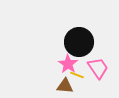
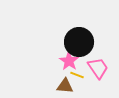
pink star: moved 1 px right, 3 px up
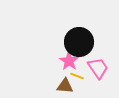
yellow line: moved 1 px down
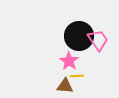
black circle: moved 6 px up
pink trapezoid: moved 28 px up
yellow line: rotated 24 degrees counterclockwise
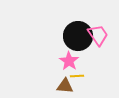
black circle: moved 1 px left
pink trapezoid: moved 5 px up
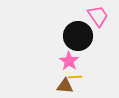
pink trapezoid: moved 19 px up
yellow line: moved 2 px left, 1 px down
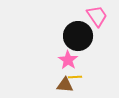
pink trapezoid: moved 1 px left
pink star: moved 1 px left, 1 px up
brown triangle: moved 1 px up
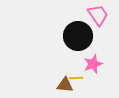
pink trapezoid: moved 1 px right, 1 px up
pink star: moved 25 px right, 4 px down; rotated 18 degrees clockwise
yellow line: moved 1 px right, 1 px down
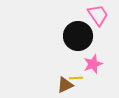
brown triangle: rotated 30 degrees counterclockwise
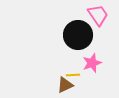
black circle: moved 1 px up
pink star: moved 1 px left, 1 px up
yellow line: moved 3 px left, 3 px up
